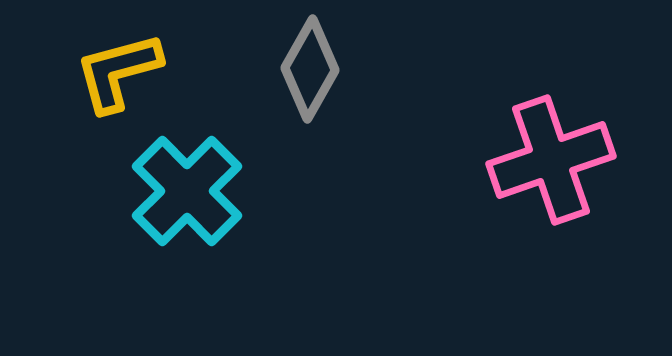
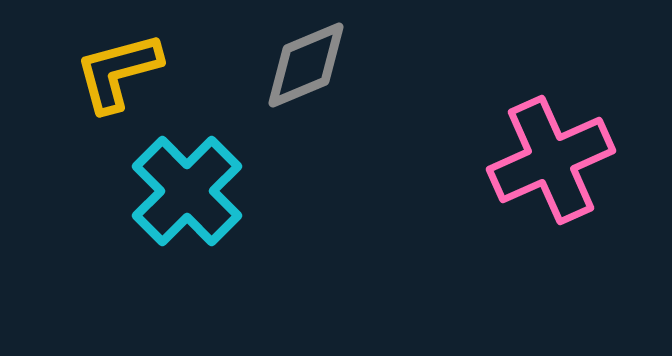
gray diamond: moved 4 px left, 4 px up; rotated 38 degrees clockwise
pink cross: rotated 5 degrees counterclockwise
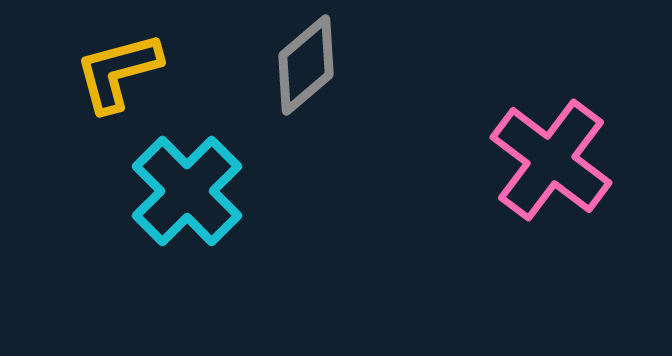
gray diamond: rotated 18 degrees counterclockwise
pink cross: rotated 29 degrees counterclockwise
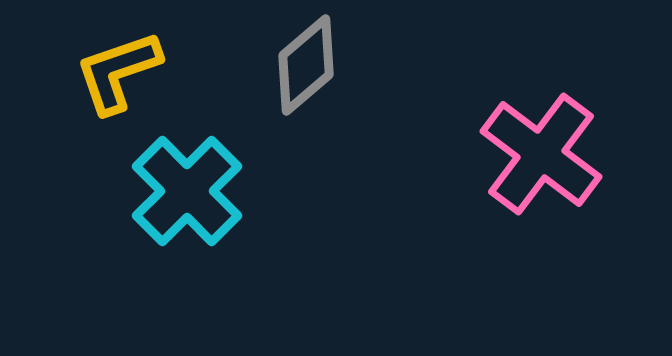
yellow L-shape: rotated 4 degrees counterclockwise
pink cross: moved 10 px left, 6 px up
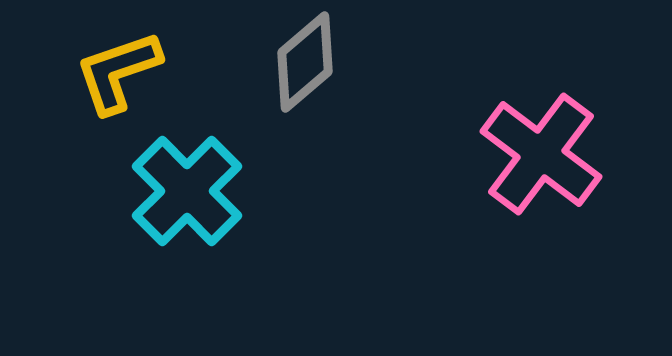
gray diamond: moved 1 px left, 3 px up
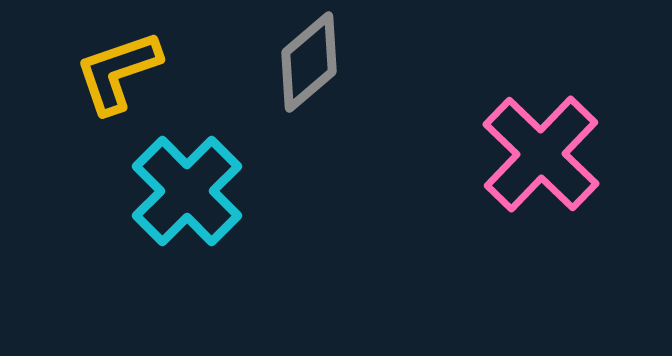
gray diamond: moved 4 px right
pink cross: rotated 7 degrees clockwise
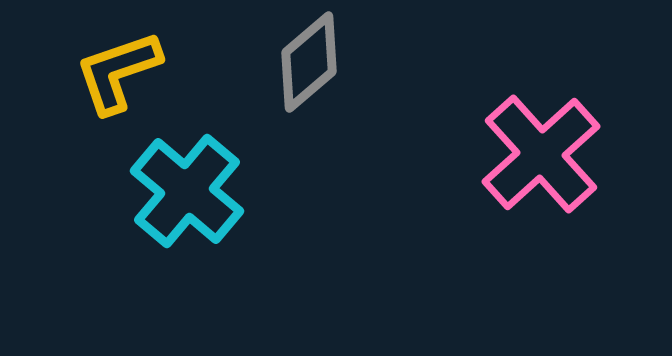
pink cross: rotated 4 degrees clockwise
cyan cross: rotated 5 degrees counterclockwise
